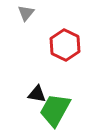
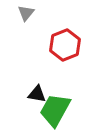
red hexagon: rotated 12 degrees clockwise
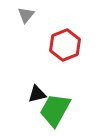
gray triangle: moved 2 px down
black triangle: rotated 24 degrees counterclockwise
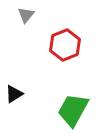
black triangle: moved 23 px left; rotated 18 degrees counterclockwise
green trapezoid: moved 18 px right
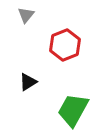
black triangle: moved 14 px right, 12 px up
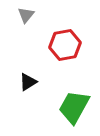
red hexagon: rotated 12 degrees clockwise
green trapezoid: moved 1 px right, 3 px up
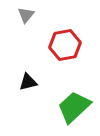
black triangle: rotated 18 degrees clockwise
green trapezoid: rotated 18 degrees clockwise
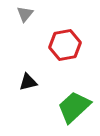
gray triangle: moved 1 px left, 1 px up
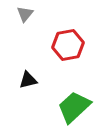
red hexagon: moved 3 px right
black triangle: moved 2 px up
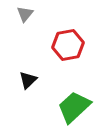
black triangle: rotated 30 degrees counterclockwise
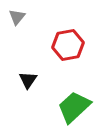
gray triangle: moved 8 px left, 3 px down
black triangle: rotated 12 degrees counterclockwise
